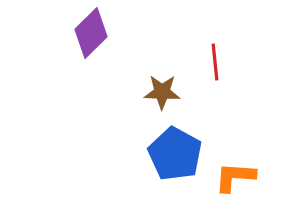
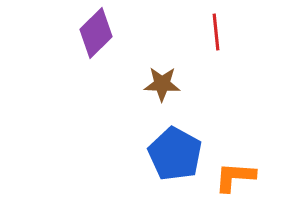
purple diamond: moved 5 px right
red line: moved 1 px right, 30 px up
brown star: moved 8 px up
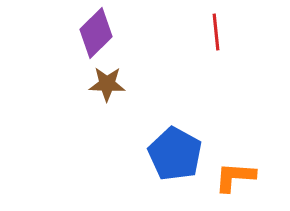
brown star: moved 55 px left
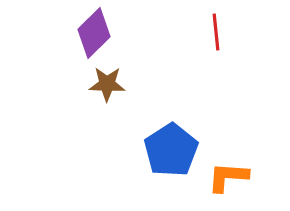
purple diamond: moved 2 px left
blue pentagon: moved 4 px left, 4 px up; rotated 10 degrees clockwise
orange L-shape: moved 7 px left
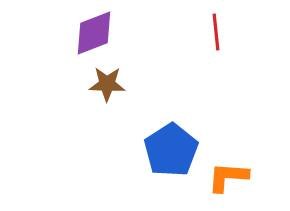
purple diamond: rotated 24 degrees clockwise
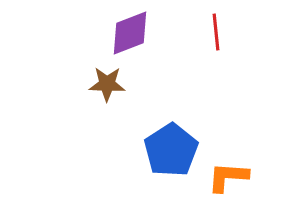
purple diamond: moved 36 px right
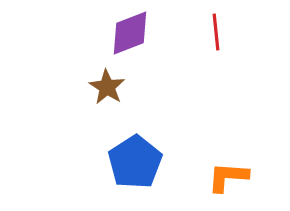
brown star: moved 3 px down; rotated 30 degrees clockwise
blue pentagon: moved 36 px left, 12 px down
